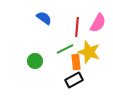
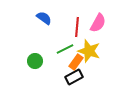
yellow star: moved 1 px up
orange rectangle: rotated 42 degrees clockwise
black rectangle: moved 3 px up
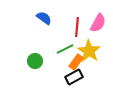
yellow star: rotated 15 degrees clockwise
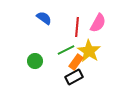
green line: moved 1 px right, 1 px down
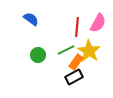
blue semicircle: moved 13 px left, 1 px down
green circle: moved 3 px right, 6 px up
